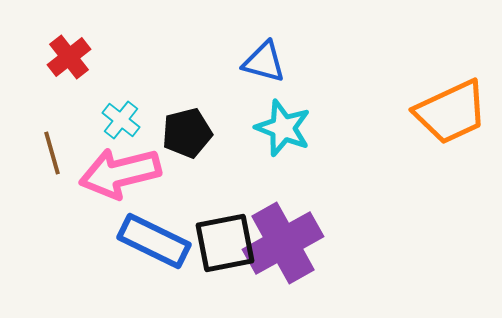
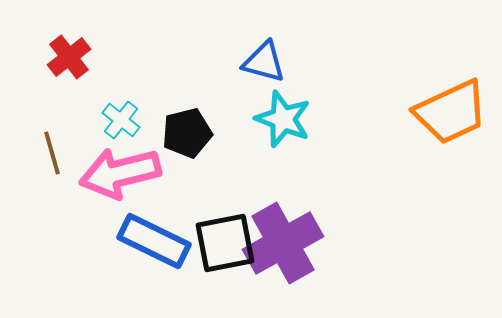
cyan star: moved 9 px up
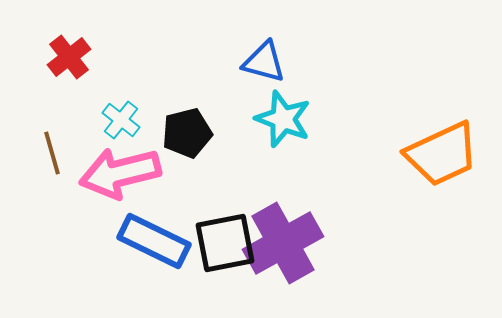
orange trapezoid: moved 9 px left, 42 px down
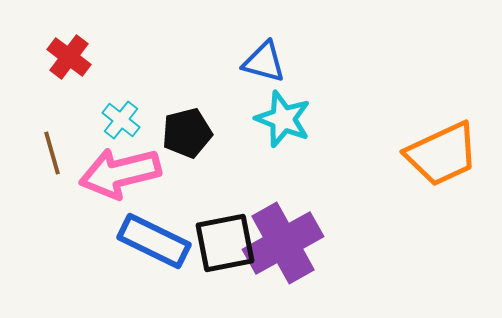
red cross: rotated 15 degrees counterclockwise
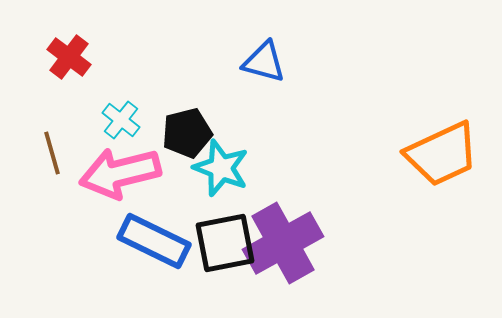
cyan star: moved 62 px left, 49 px down
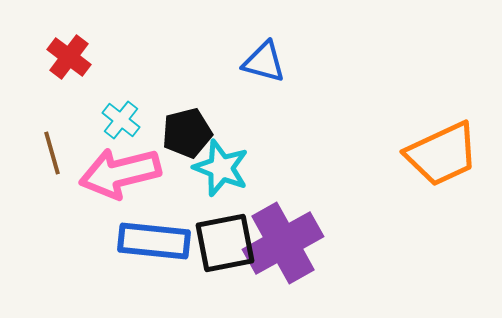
blue rectangle: rotated 20 degrees counterclockwise
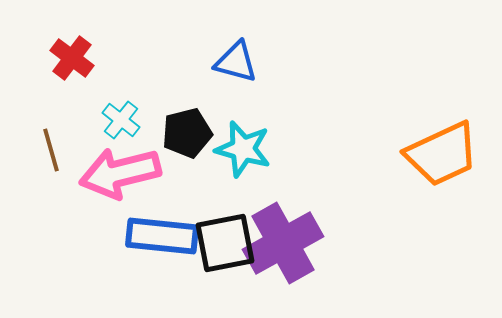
red cross: moved 3 px right, 1 px down
blue triangle: moved 28 px left
brown line: moved 1 px left, 3 px up
cyan star: moved 22 px right, 19 px up; rotated 6 degrees counterclockwise
blue rectangle: moved 8 px right, 5 px up
